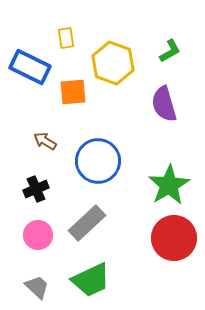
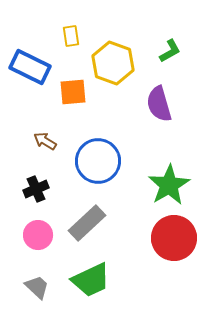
yellow rectangle: moved 5 px right, 2 px up
purple semicircle: moved 5 px left
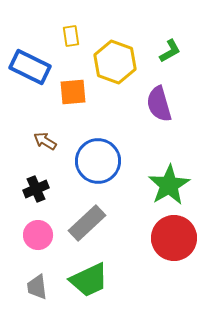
yellow hexagon: moved 2 px right, 1 px up
green trapezoid: moved 2 px left
gray trapezoid: rotated 140 degrees counterclockwise
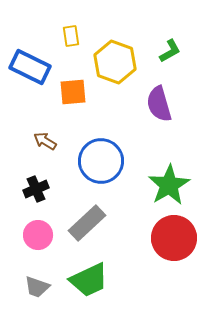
blue circle: moved 3 px right
gray trapezoid: rotated 64 degrees counterclockwise
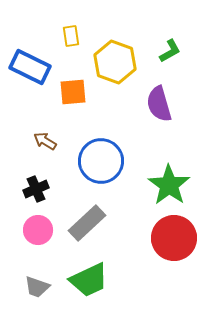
green star: rotated 6 degrees counterclockwise
pink circle: moved 5 px up
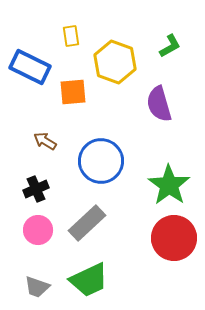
green L-shape: moved 5 px up
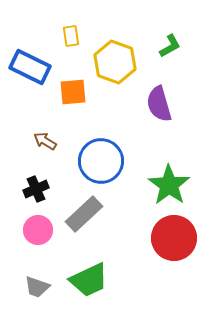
gray rectangle: moved 3 px left, 9 px up
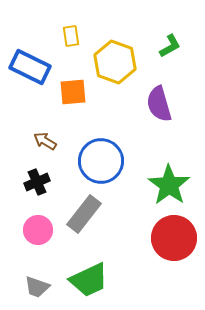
black cross: moved 1 px right, 7 px up
gray rectangle: rotated 9 degrees counterclockwise
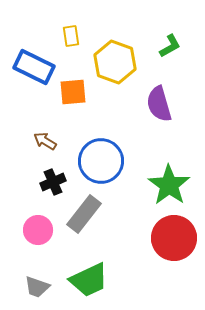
blue rectangle: moved 4 px right
black cross: moved 16 px right
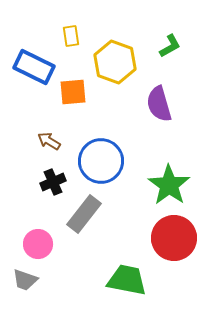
brown arrow: moved 4 px right
pink circle: moved 14 px down
green trapezoid: moved 38 px right; rotated 144 degrees counterclockwise
gray trapezoid: moved 12 px left, 7 px up
